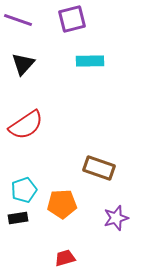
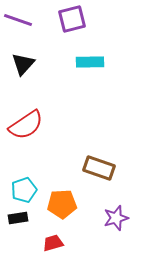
cyan rectangle: moved 1 px down
red trapezoid: moved 12 px left, 15 px up
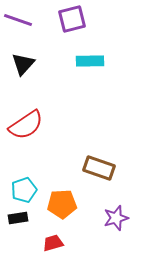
cyan rectangle: moved 1 px up
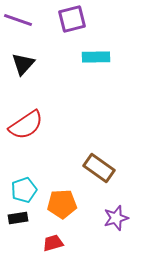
cyan rectangle: moved 6 px right, 4 px up
brown rectangle: rotated 16 degrees clockwise
